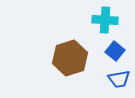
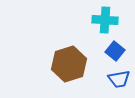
brown hexagon: moved 1 px left, 6 px down
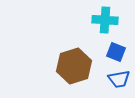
blue square: moved 1 px right, 1 px down; rotated 18 degrees counterclockwise
brown hexagon: moved 5 px right, 2 px down
